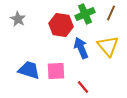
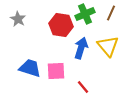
blue arrow: rotated 40 degrees clockwise
blue trapezoid: moved 1 px right, 2 px up
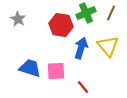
green cross: moved 1 px right, 1 px up
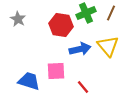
blue arrow: moved 1 px left, 1 px down; rotated 60 degrees clockwise
blue trapezoid: moved 1 px left, 13 px down
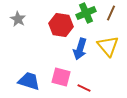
blue arrow: rotated 120 degrees clockwise
pink square: moved 5 px right, 6 px down; rotated 18 degrees clockwise
red line: moved 1 px right, 1 px down; rotated 24 degrees counterclockwise
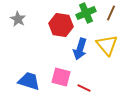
yellow triangle: moved 1 px left, 1 px up
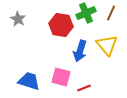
blue arrow: moved 2 px down
red line: rotated 48 degrees counterclockwise
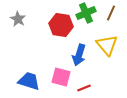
blue arrow: moved 1 px left, 4 px down
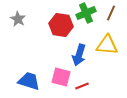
yellow triangle: rotated 45 degrees counterclockwise
red line: moved 2 px left, 2 px up
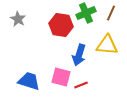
red line: moved 1 px left, 1 px up
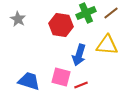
brown line: rotated 28 degrees clockwise
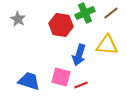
green cross: moved 1 px left
